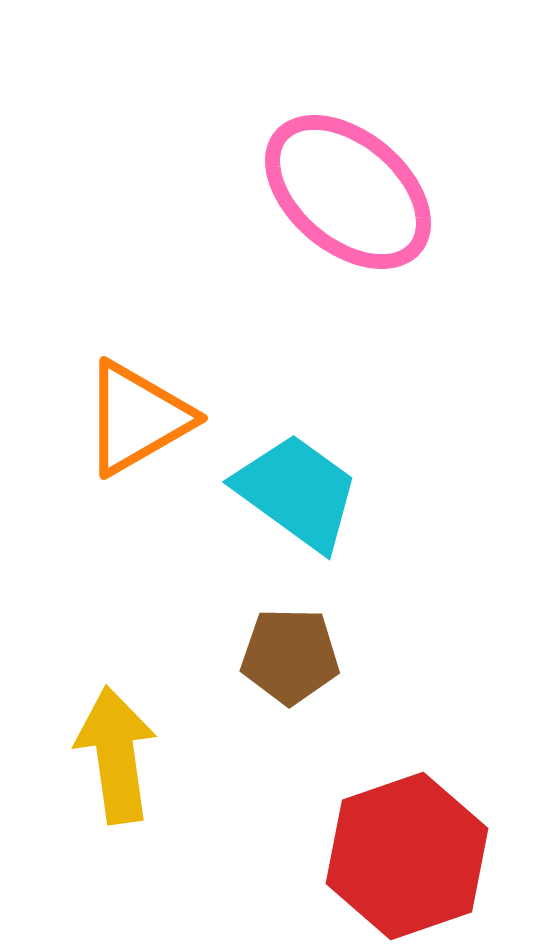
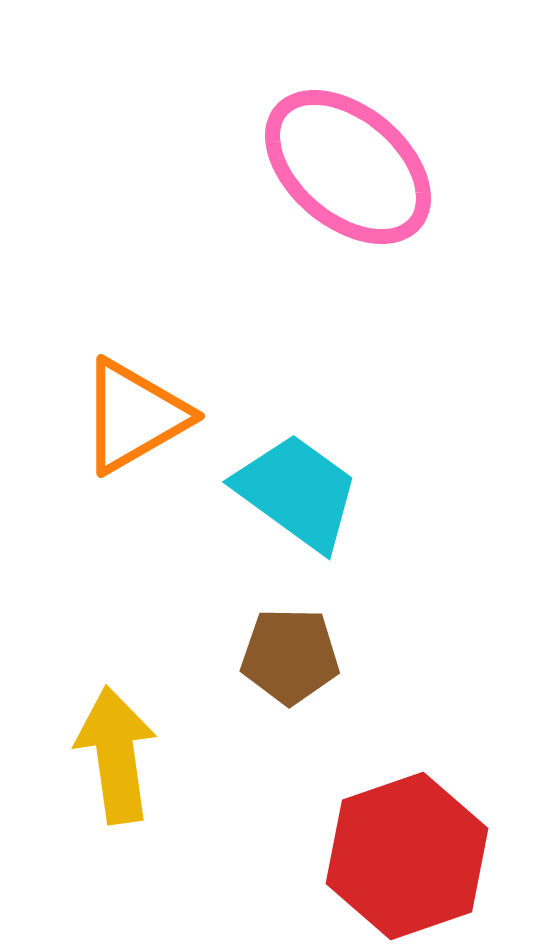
pink ellipse: moved 25 px up
orange triangle: moved 3 px left, 2 px up
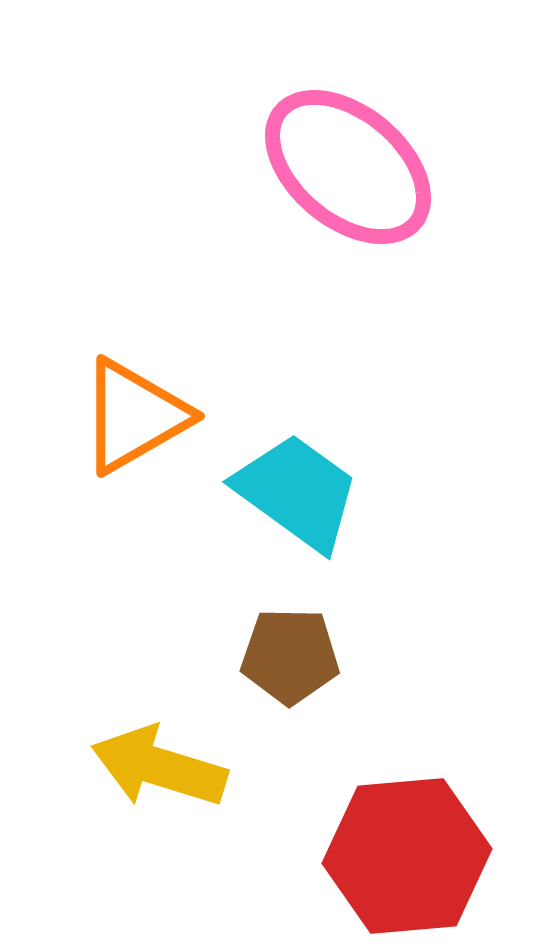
yellow arrow: moved 43 px right, 12 px down; rotated 65 degrees counterclockwise
red hexagon: rotated 14 degrees clockwise
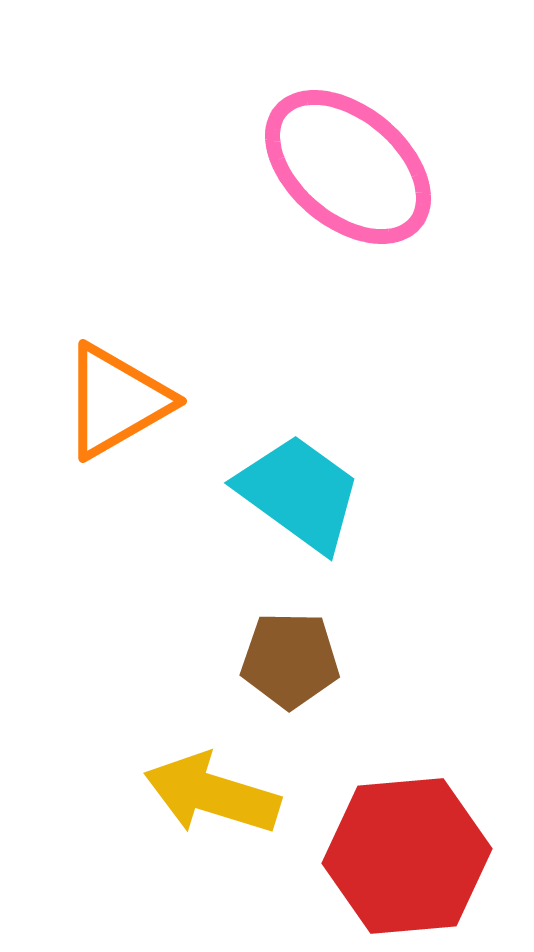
orange triangle: moved 18 px left, 15 px up
cyan trapezoid: moved 2 px right, 1 px down
brown pentagon: moved 4 px down
yellow arrow: moved 53 px right, 27 px down
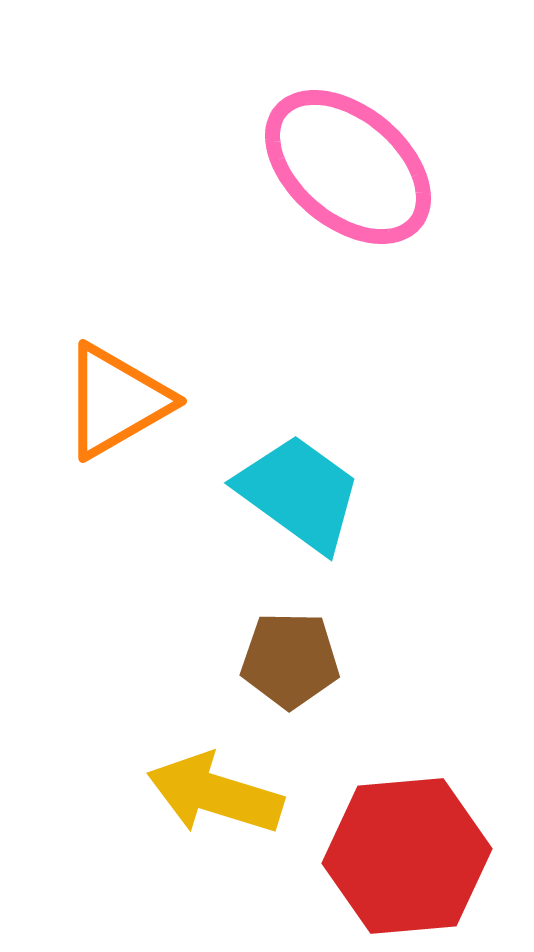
yellow arrow: moved 3 px right
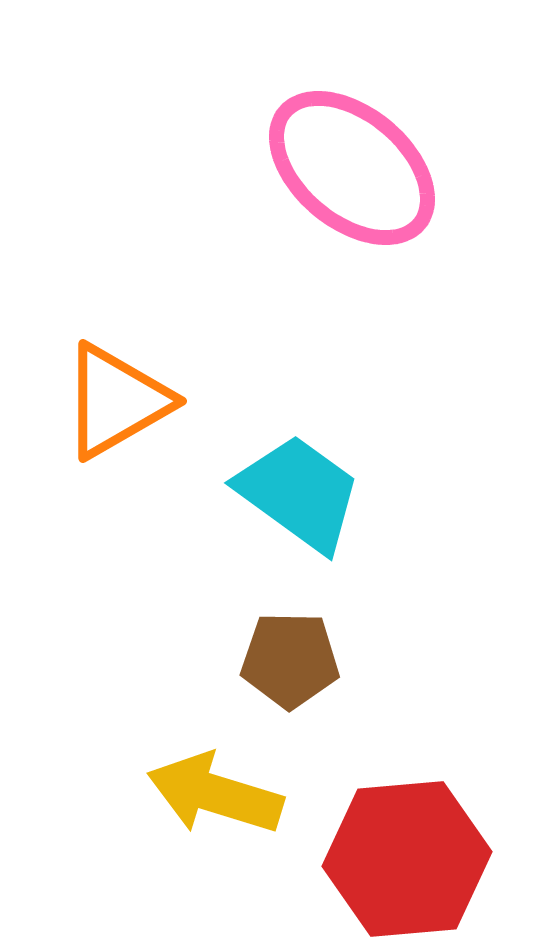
pink ellipse: moved 4 px right, 1 px down
red hexagon: moved 3 px down
